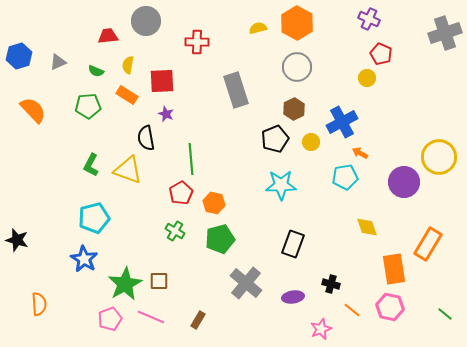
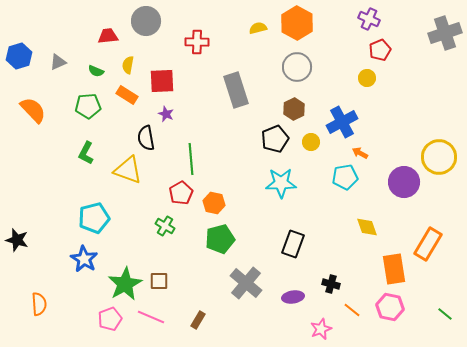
red pentagon at (381, 54): moved 1 px left, 4 px up; rotated 25 degrees clockwise
green L-shape at (91, 165): moved 5 px left, 12 px up
cyan star at (281, 185): moved 2 px up
green cross at (175, 231): moved 10 px left, 5 px up
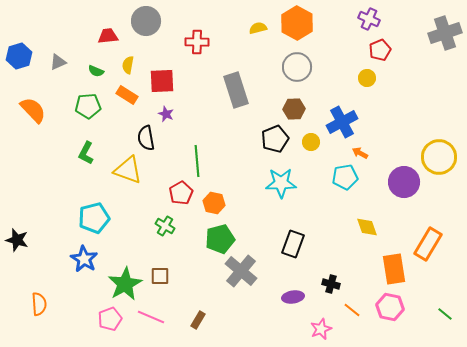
brown hexagon at (294, 109): rotated 25 degrees clockwise
green line at (191, 159): moved 6 px right, 2 px down
brown square at (159, 281): moved 1 px right, 5 px up
gray cross at (246, 283): moved 5 px left, 12 px up
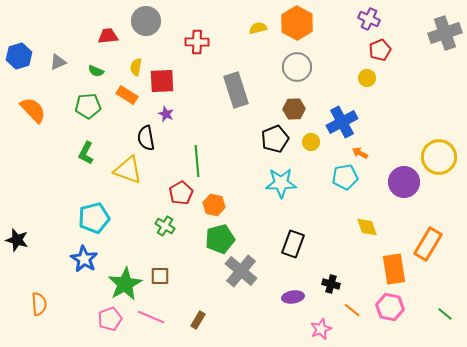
yellow semicircle at (128, 65): moved 8 px right, 2 px down
orange hexagon at (214, 203): moved 2 px down
